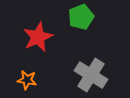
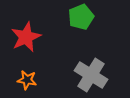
red star: moved 12 px left
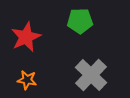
green pentagon: moved 1 px left, 4 px down; rotated 20 degrees clockwise
gray cross: rotated 12 degrees clockwise
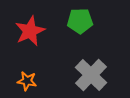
red star: moved 4 px right, 6 px up
orange star: moved 1 px down
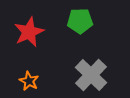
red star: moved 1 px left, 1 px down
orange star: moved 2 px right; rotated 18 degrees clockwise
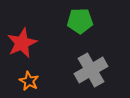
red star: moved 7 px left, 11 px down
gray cross: moved 5 px up; rotated 16 degrees clockwise
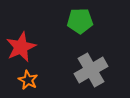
red star: moved 1 px left, 4 px down
orange star: moved 1 px left, 1 px up
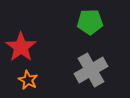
green pentagon: moved 10 px right, 1 px down
red star: rotated 12 degrees counterclockwise
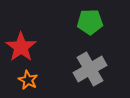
gray cross: moved 1 px left, 1 px up
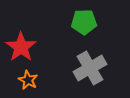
green pentagon: moved 6 px left
gray cross: moved 1 px up
